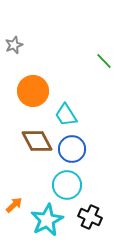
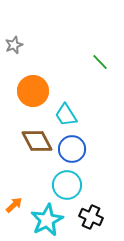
green line: moved 4 px left, 1 px down
black cross: moved 1 px right
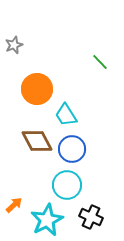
orange circle: moved 4 px right, 2 px up
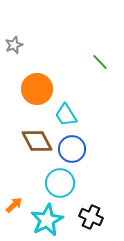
cyan circle: moved 7 px left, 2 px up
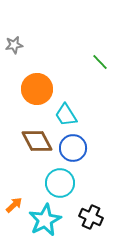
gray star: rotated 12 degrees clockwise
blue circle: moved 1 px right, 1 px up
cyan star: moved 2 px left
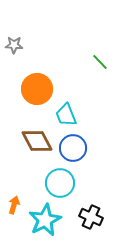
gray star: rotated 12 degrees clockwise
cyan trapezoid: rotated 10 degrees clockwise
orange arrow: rotated 30 degrees counterclockwise
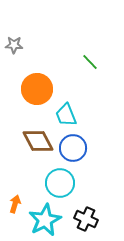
green line: moved 10 px left
brown diamond: moved 1 px right
orange arrow: moved 1 px right, 1 px up
black cross: moved 5 px left, 2 px down
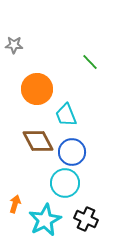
blue circle: moved 1 px left, 4 px down
cyan circle: moved 5 px right
